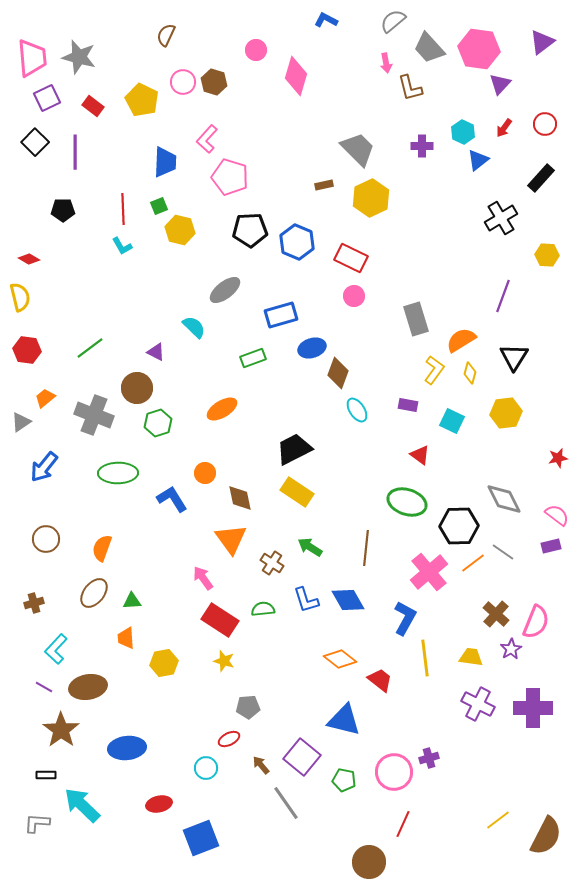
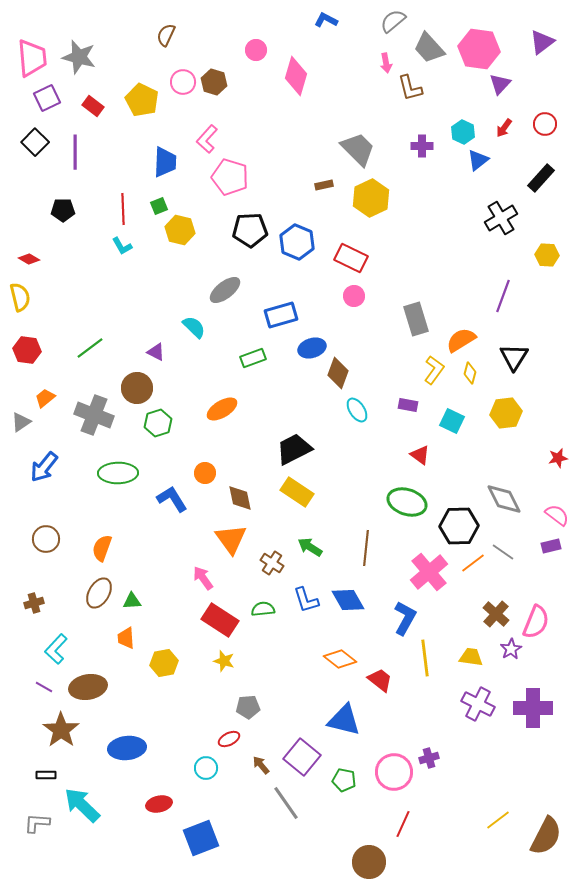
brown ellipse at (94, 593): moved 5 px right; rotated 8 degrees counterclockwise
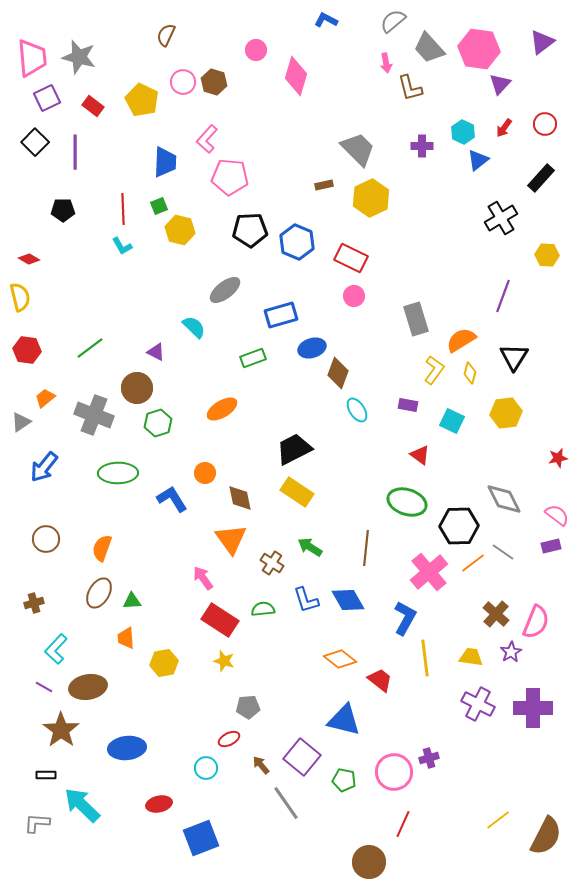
pink pentagon at (230, 177): rotated 12 degrees counterclockwise
purple star at (511, 649): moved 3 px down
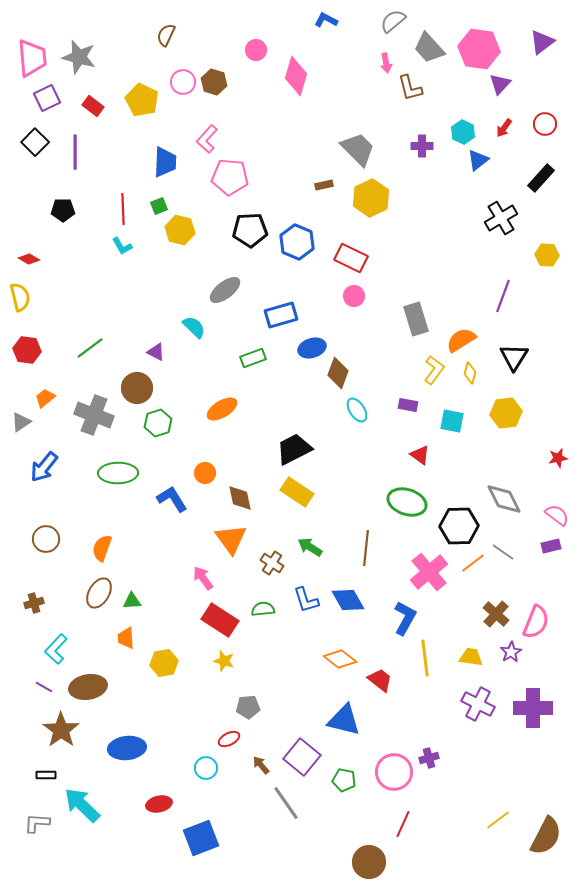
cyan square at (452, 421): rotated 15 degrees counterclockwise
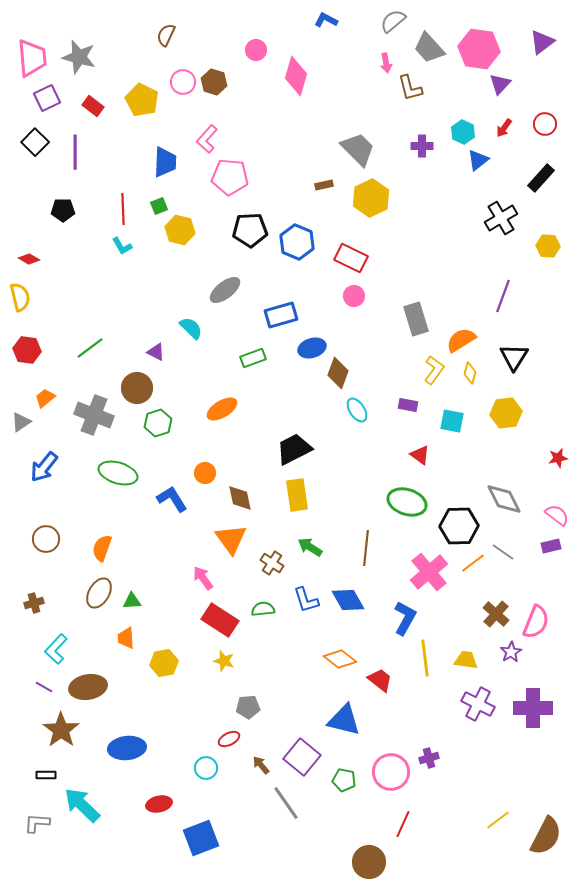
yellow hexagon at (547, 255): moved 1 px right, 9 px up
cyan semicircle at (194, 327): moved 3 px left, 1 px down
green ellipse at (118, 473): rotated 18 degrees clockwise
yellow rectangle at (297, 492): moved 3 px down; rotated 48 degrees clockwise
yellow trapezoid at (471, 657): moved 5 px left, 3 px down
pink circle at (394, 772): moved 3 px left
